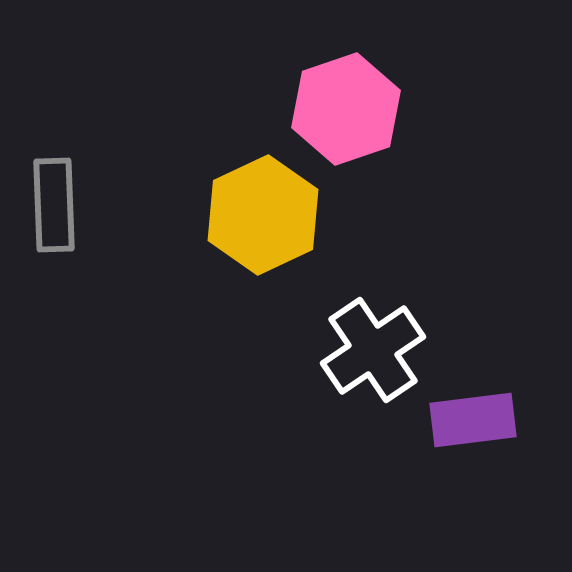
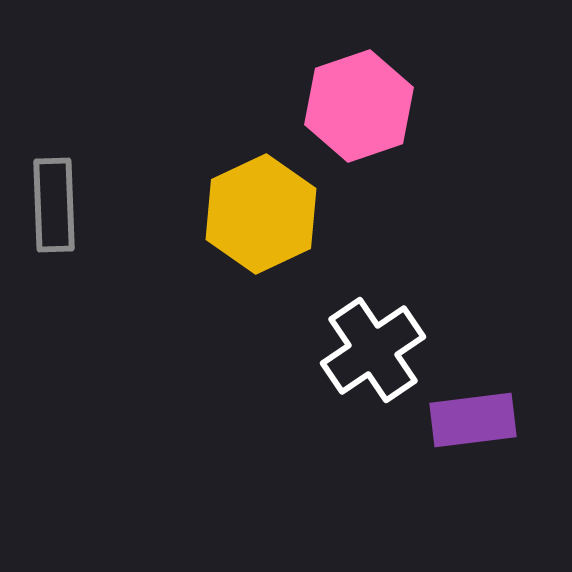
pink hexagon: moved 13 px right, 3 px up
yellow hexagon: moved 2 px left, 1 px up
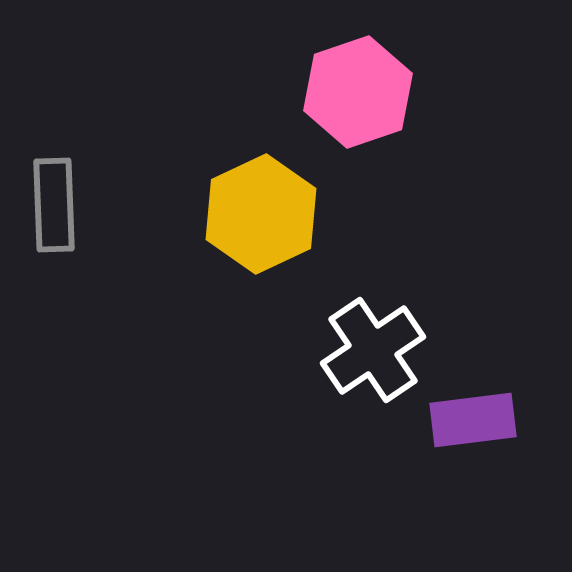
pink hexagon: moved 1 px left, 14 px up
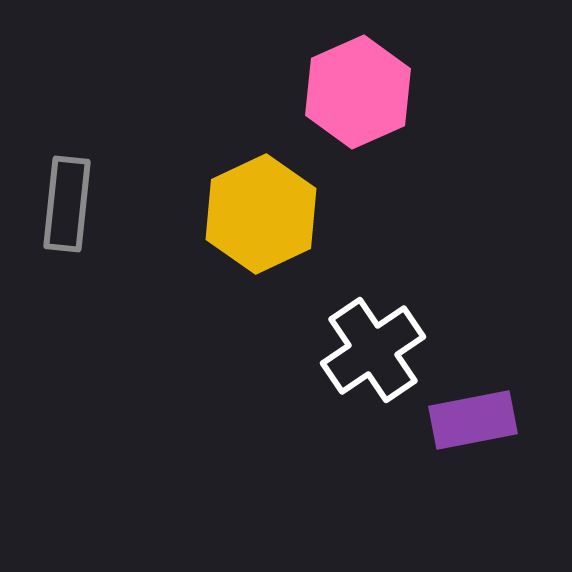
pink hexagon: rotated 5 degrees counterclockwise
gray rectangle: moved 13 px right, 1 px up; rotated 8 degrees clockwise
purple rectangle: rotated 4 degrees counterclockwise
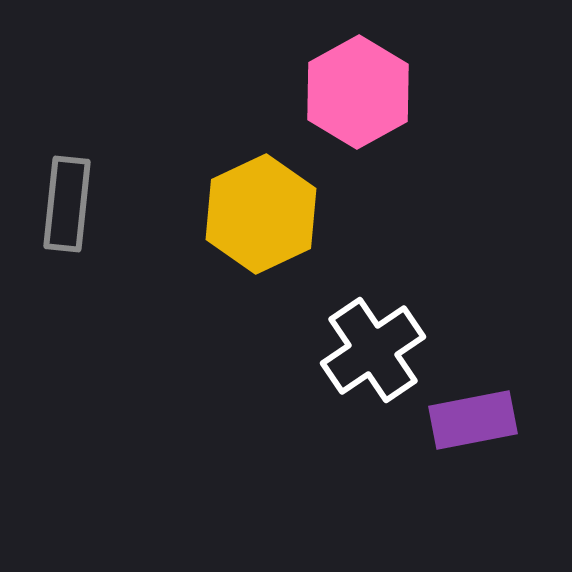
pink hexagon: rotated 5 degrees counterclockwise
